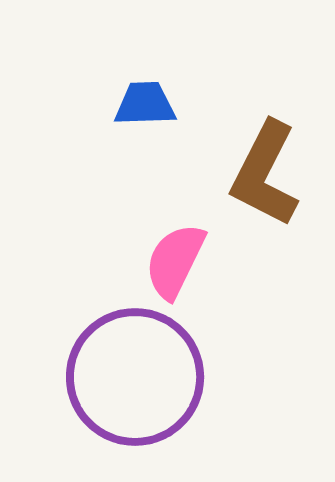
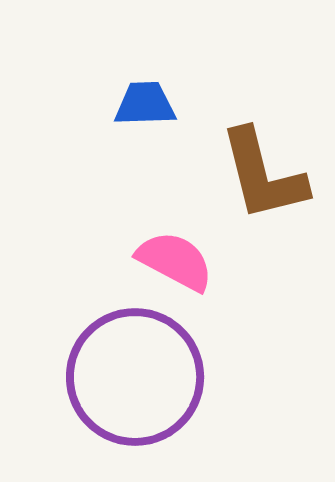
brown L-shape: moved 2 px left, 1 px down; rotated 41 degrees counterclockwise
pink semicircle: rotated 92 degrees clockwise
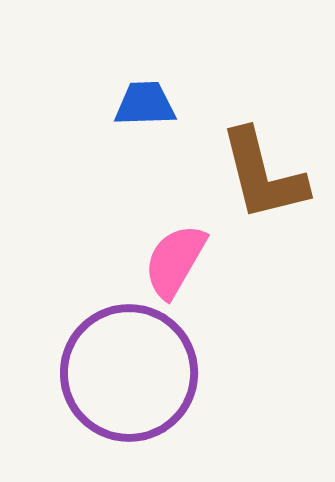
pink semicircle: rotated 88 degrees counterclockwise
purple circle: moved 6 px left, 4 px up
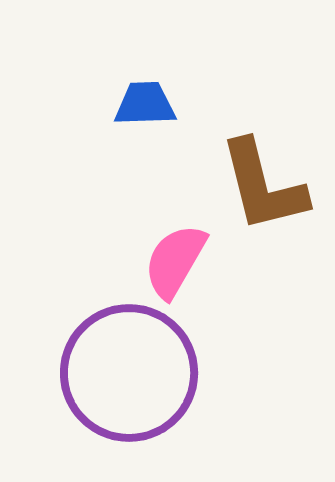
brown L-shape: moved 11 px down
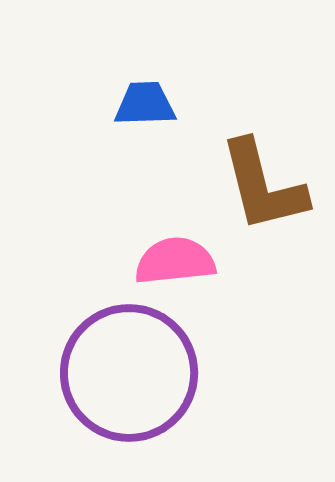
pink semicircle: rotated 54 degrees clockwise
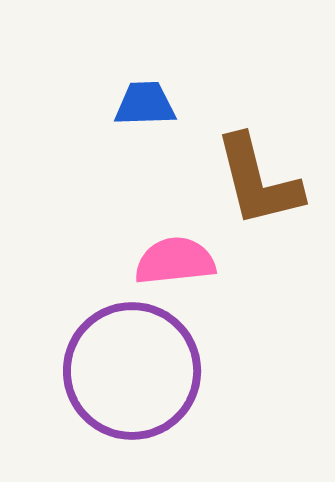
brown L-shape: moved 5 px left, 5 px up
purple circle: moved 3 px right, 2 px up
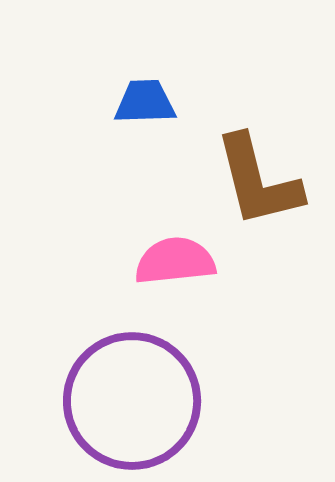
blue trapezoid: moved 2 px up
purple circle: moved 30 px down
